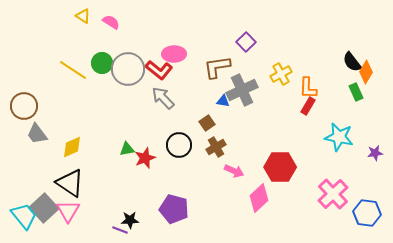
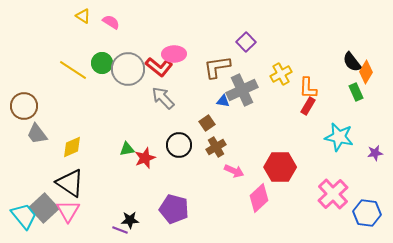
red L-shape: moved 3 px up
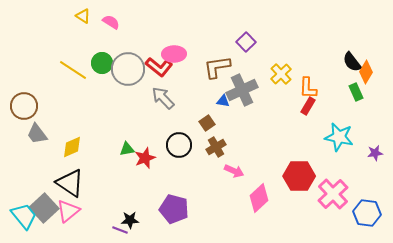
yellow cross: rotated 15 degrees counterclockwise
red hexagon: moved 19 px right, 9 px down
pink triangle: rotated 20 degrees clockwise
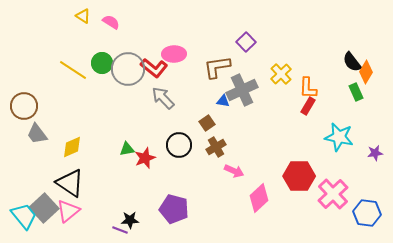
red L-shape: moved 5 px left, 1 px down
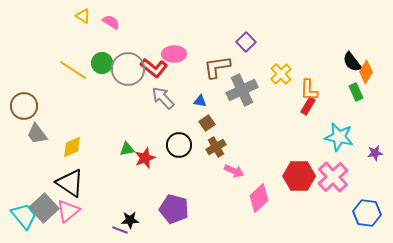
orange L-shape: moved 1 px right, 2 px down
blue triangle: moved 23 px left
pink cross: moved 17 px up
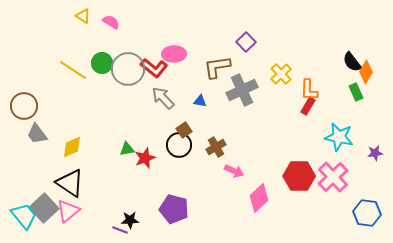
brown square: moved 23 px left, 7 px down
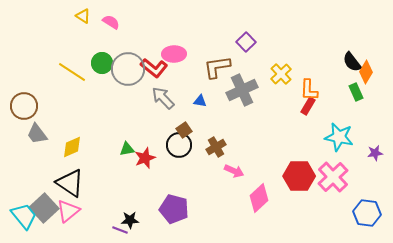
yellow line: moved 1 px left, 2 px down
